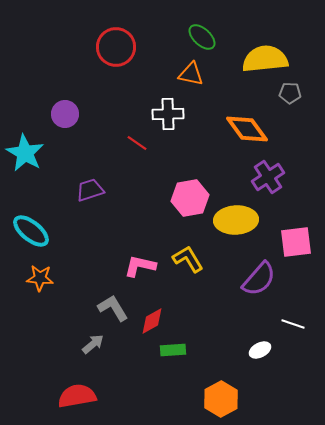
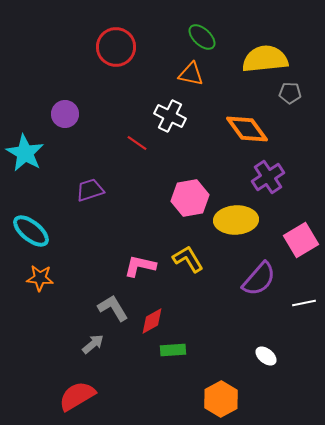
white cross: moved 2 px right, 2 px down; rotated 28 degrees clockwise
pink square: moved 5 px right, 2 px up; rotated 24 degrees counterclockwise
white line: moved 11 px right, 21 px up; rotated 30 degrees counterclockwise
white ellipse: moved 6 px right, 6 px down; rotated 65 degrees clockwise
red semicircle: rotated 21 degrees counterclockwise
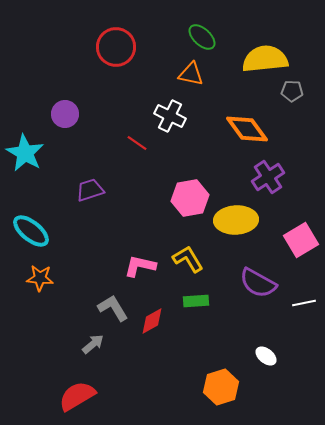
gray pentagon: moved 2 px right, 2 px up
purple semicircle: moved 1 px left, 4 px down; rotated 78 degrees clockwise
green rectangle: moved 23 px right, 49 px up
orange hexagon: moved 12 px up; rotated 12 degrees clockwise
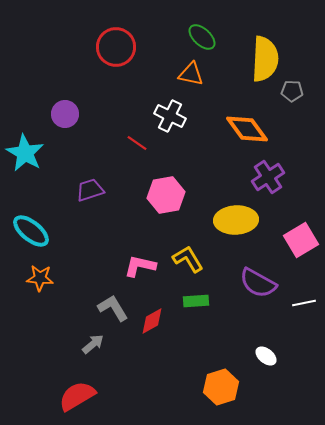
yellow semicircle: rotated 99 degrees clockwise
pink hexagon: moved 24 px left, 3 px up
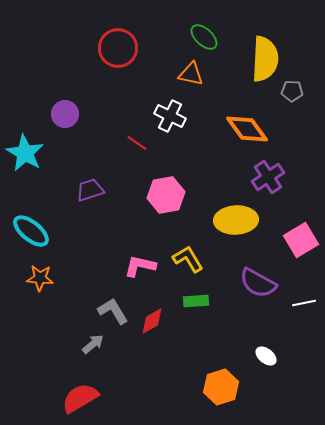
green ellipse: moved 2 px right
red circle: moved 2 px right, 1 px down
gray L-shape: moved 3 px down
red semicircle: moved 3 px right, 2 px down
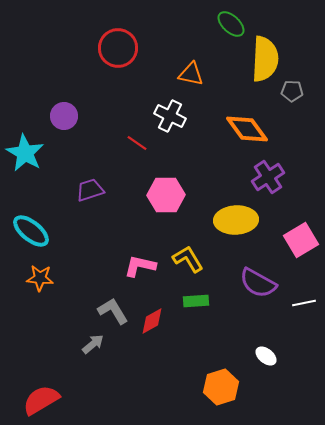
green ellipse: moved 27 px right, 13 px up
purple circle: moved 1 px left, 2 px down
pink hexagon: rotated 9 degrees clockwise
red semicircle: moved 39 px left, 2 px down
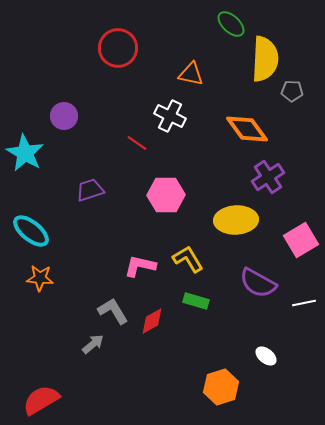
green rectangle: rotated 20 degrees clockwise
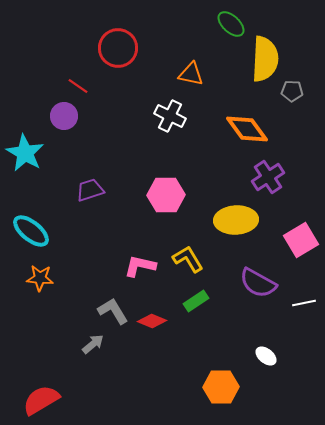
red line: moved 59 px left, 57 px up
green rectangle: rotated 50 degrees counterclockwise
red diamond: rotated 52 degrees clockwise
orange hexagon: rotated 16 degrees clockwise
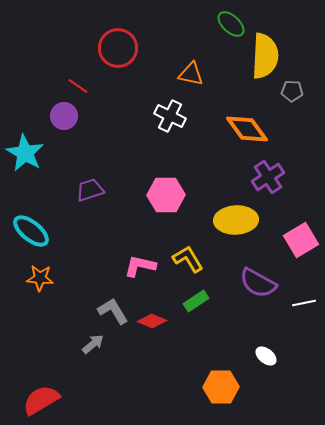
yellow semicircle: moved 3 px up
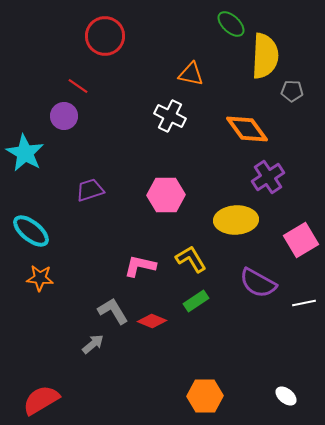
red circle: moved 13 px left, 12 px up
yellow L-shape: moved 3 px right
white ellipse: moved 20 px right, 40 px down
orange hexagon: moved 16 px left, 9 px down
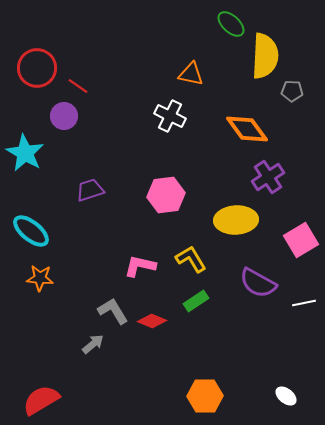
red circle: moved 68 px left, 32 px down
pink hexagon: rotated 6 degrees counterclockwise
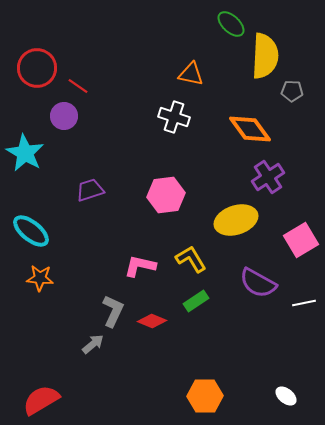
white cross: moved 4 px right, 1 px down; rotated 8 degrees counterclockwise
orange diamond: moved 3 px right
yellow ellipse: rotated 15 degrees counterclockwise
gray L-shape: rotated 56 degrees clockwise
